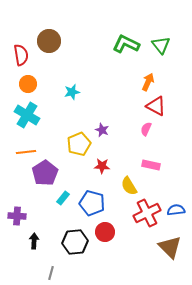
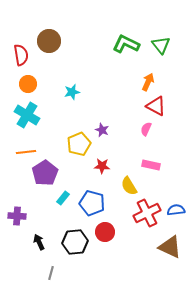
black arrow: moved 5 px right, 1 px down; rotated 28 degrees counterclockwise
brown triangle: rotated 20 degrees counterclockwise
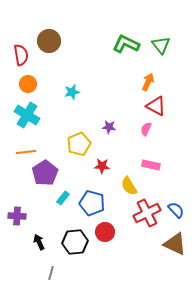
purple star: moved 7 px right, 3 px up; rotated 16 degrees counterclockwise
blue semicircle: rotated 54 degrees clockwise
brown triangle: moved 5 px right, 3 px up
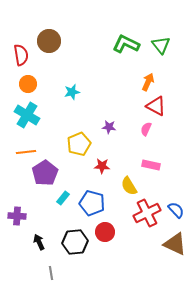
gray line: rotated 24 degrees counterclockwise
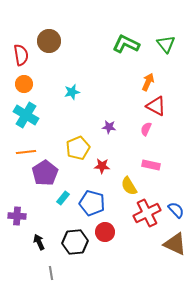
green triangle: moved 5 px right, 1 px up
orange circle: moved 4 px left
cyan cross: moved 1 px left
yellow pentagon: moved 1 px left, 4 px down
